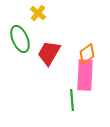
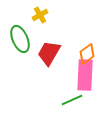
yellow cross: moved 2 px right, 2 px down; rotated 21 degrees clockwise
green line: rotated 70 degrees clockwise
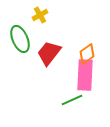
red trapezoid: rotated 8 degrees clockwise
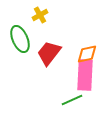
orange diamond: rotated 25 degrees clockwise
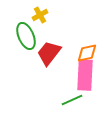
green ellipse: moved 6 px right, 3 px up
orange diamond: moved 1 px up
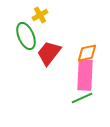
green line: moved 10 px right, 2 px up
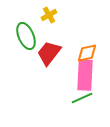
yellow cross: moved 9 px right
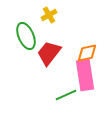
pink rectangle: rotated 12 degrees counterclockwise
green line: moved 16 px left, 3 px up
